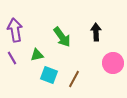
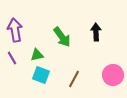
pink circle: moved 12 px down
cyan square: moved 8 px left
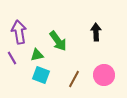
purple arrow: moved 4 px right, 2 px down
green arrow: moved 4 px left, 4 px down
pink circle: moved 9 px left
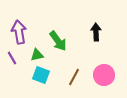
brown line: moved 2 px up
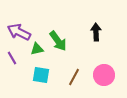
purple arrow: rotated 55 degrees counterclockwise
green triangle: moved 6 px up
cyan square: rotated 12 degrees counterclockwise
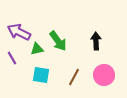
black arrow: moved 9 px down
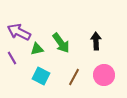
green arrow: moved 3 px right, 2 px down
cyan square: moved 1 px down; rotated 18 degrees clockwise
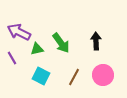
pink circle: moved 1 px left
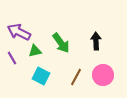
green triangle: moved 2 px left, 2 px down
brown line: moved 2 px right
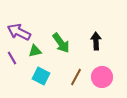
pink circle: moved 1 px left, 2 px down
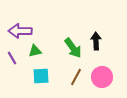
purple arrow: moved 1 px right, 1 px up; rotated 25 degrees counterclockwise
green arrow: moved 12 px right, 5 px down
cyan square: rotated 30 degrees counterclockwise
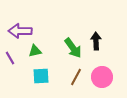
purple line: moved 2 px left
